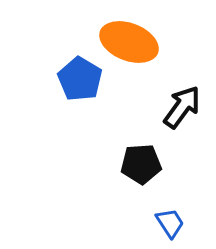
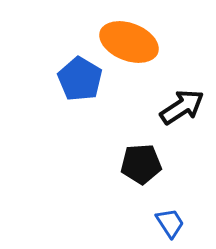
black arrow: rotated 21 degrees clockwise
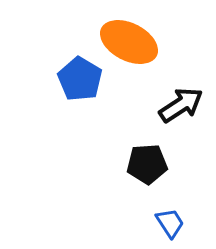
orange ellipse: rotated 6 degrees clockwise
black arrow: moved 1 px left, 2 px up
black pentagon: moved 6 px right
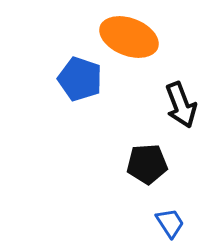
orange ellipse: moved 5 px up; rotated 6 degrees counterclockwise
blue pentagon: rotated 12 degrees counterclockwise
black arrow: rotated 102 degrees clockwise
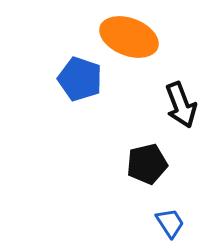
black pentagon: rotated 9 degrees counterclockwise
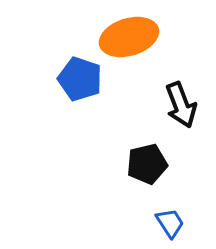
orange ellipse: rotated 38 degrees counterclockwise
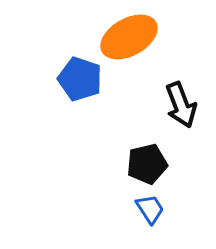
orange ellipse: rotated 12 degrees counterclockwise
blue trapezoid: moved 20 px left, 14 px up
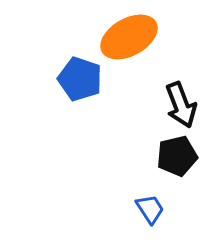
black pentagon: moved 30 px right, 8 px up
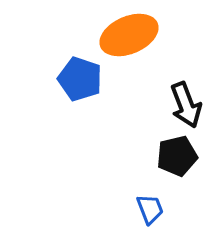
orange ellipse: moved 2 px up; rotated 6 degrees clockwise
black arrow: moved 5 px right
blue trapezoid: rotated 12 degrees clockwise
